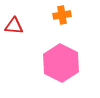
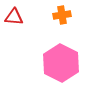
red triangle: moved 9 px up
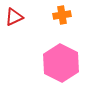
red triangle: rotated 30 degrees counterclockwise
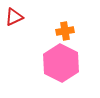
orange cross: moved 3 px right, 16 px down
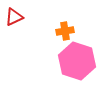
pink hexagon: moved 16 px right, 2 px up; rotated 9 degrees counterclockwise
